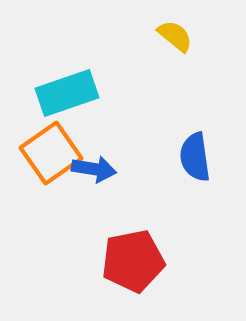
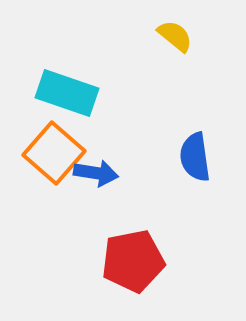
cyan rectangle: rotated 38 degrees clockwise
orange square: moved 3 px right; rotated 14 degrees counterclockwise
blue arrow: moved 2 px right, 4 px down
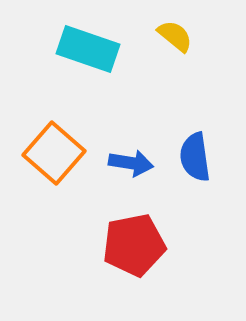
cyan rectangle: moved 21 px right, 44 px up
blue arrow: moved 35 px right, 10 px up
red pentagon: moved 1 px right, 16 px up
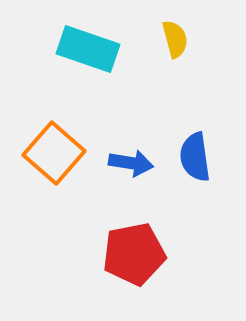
yellow semicircle: moved 3 px down; rotated 36 degrees clockwise
red pentagon: moved 9 px down
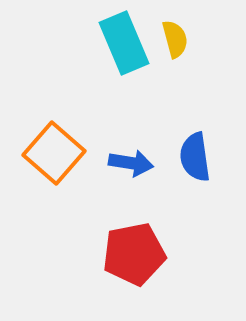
cyan rectangle: moved 36 px right, 6 px up; rotated 48 degrees clockwise
